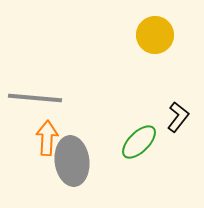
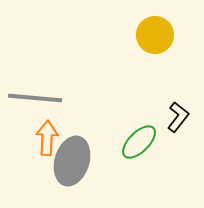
gray ellipse: rotated 24 degrees clockwise
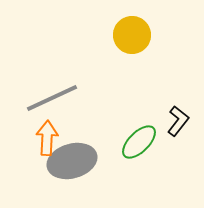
yellow circle: moved 23 px left
gray line: moved 17 px right; rotated 30 degrees counterclockwise
black L-shape: moved 4 px down
gray ellipse: rotated 57 degrees clockwise
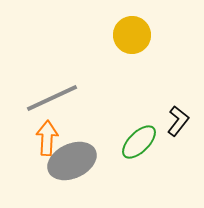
gray ellipse: rotated 9 degrees counterclockwise
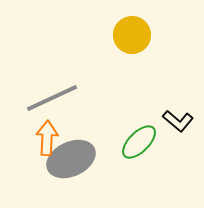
black L-shape: rotated 92 degrees clockwise
gray ellipse: moved 1 px left, 2 px up
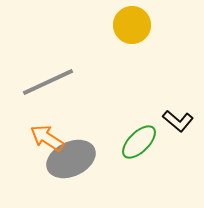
yellow circle: moved 10 px up
gray line: moved 4 px left, 16 px up
orange arrow: rotated 60 degrees counterclockwise
